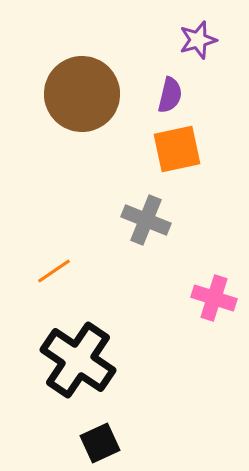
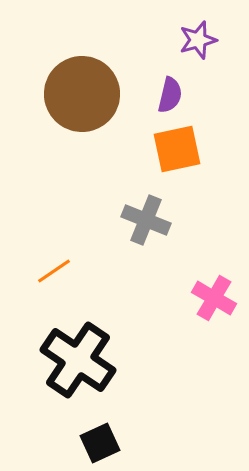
pink cross: rotated 12 degrees clockwise
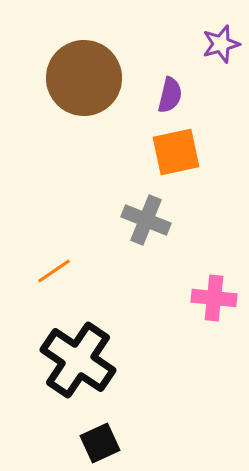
purple star: moved 23 px right, 4 px down
brown circle: moved 2 px right, 16 px up
orange square: moved 1 px left, 3 px down
pink cross: rotated 24 degrees counterclockwise
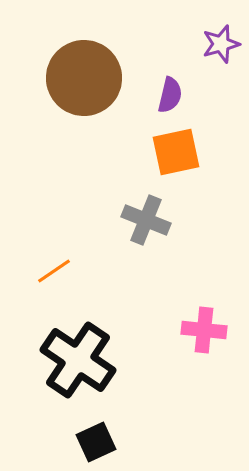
pink cross: moved 10 px left, 32 px down
black square: moved 4 px left, 1 px up
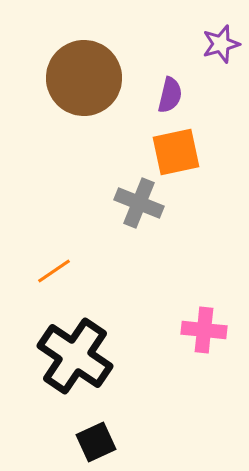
gray cross: moved 7 px left, 17 px up
black cross: moved 3 px left, 4 px up
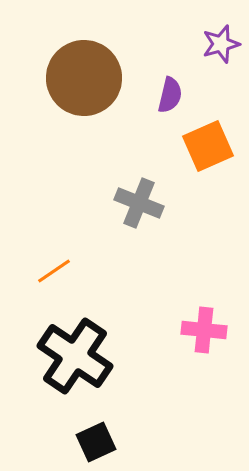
orange square: moved 32 px right, 6 px up; rotated 12 degrees counterclockwise
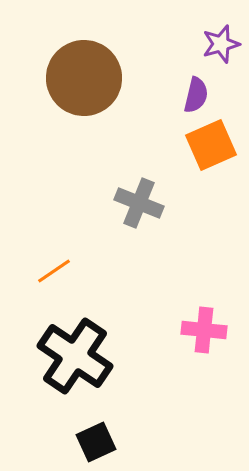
purple semicircle: moved 26 px right
orange square: moved 3 px right, 1 px up
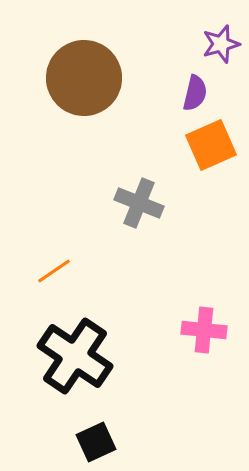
purple semicircle: moved 1 px left, 2 px up
